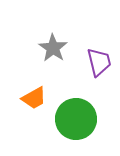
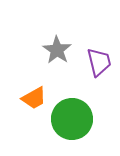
gray star: moved 4 px right, 2 px down
green circle: moved 4 px left
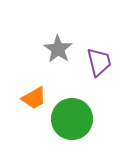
gray star: moved 1 px right, 1 px up
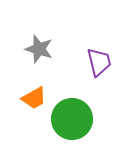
gray star: moved 19 px left; rotated 16 degrees counterclockwise
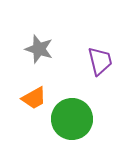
purple trapezoid: moved 1 px right, 1 px up
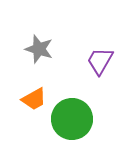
purple trapezoid: rotated 136 degrees counterclockwise
orange trapezoid: moved 1 px down
